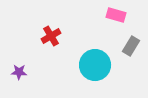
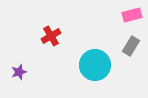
pink rectangle: moved 16 px right; rotated 30 degrees counterclockwise
purple star: rotated 21 degrees counterclockwise
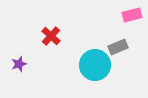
red cross: rotated 18 degrees counterclockwise
gray rectangle: moved 13 px left, 1 px down; rotated 36 degrees clockwise
purple star: moved 8 px up
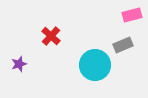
gray rectangle: moved 5 px right, 2 px up
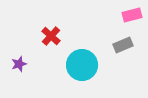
cyan circle: moved 13 px left
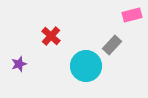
gray rectangle: moved 11 px left; rotated 24 degrees counterclockwise
cyan circle: moved 4 px right, 1 px down
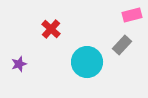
red cross: moved 7 px up
gray rectangle: moved 10 px right
cyan circle: moved 1 px right, 4 px up
